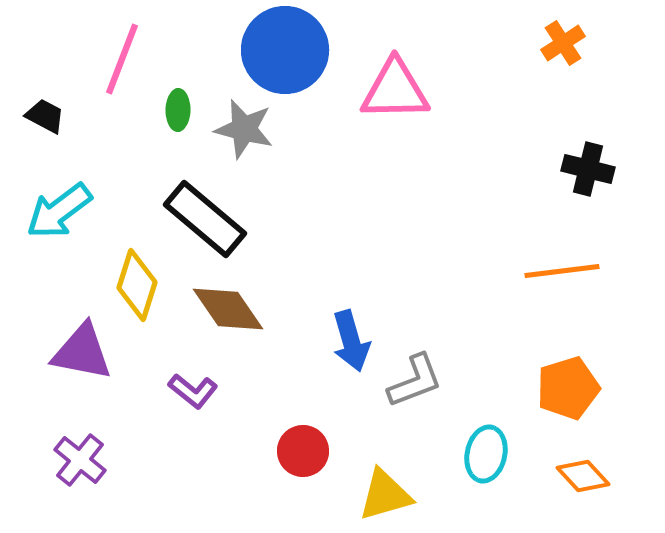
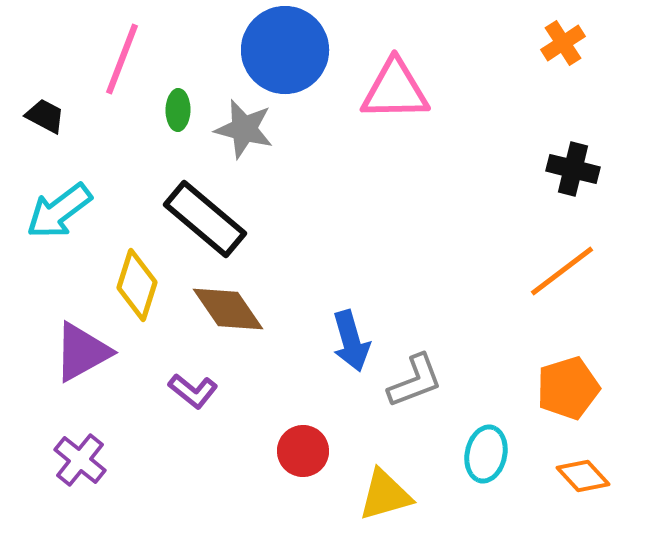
black cross: moved 15 px left
orange line: rotated 30 degrees counterclockwise
purple triangle: rotated 40 degrees counterclockwise
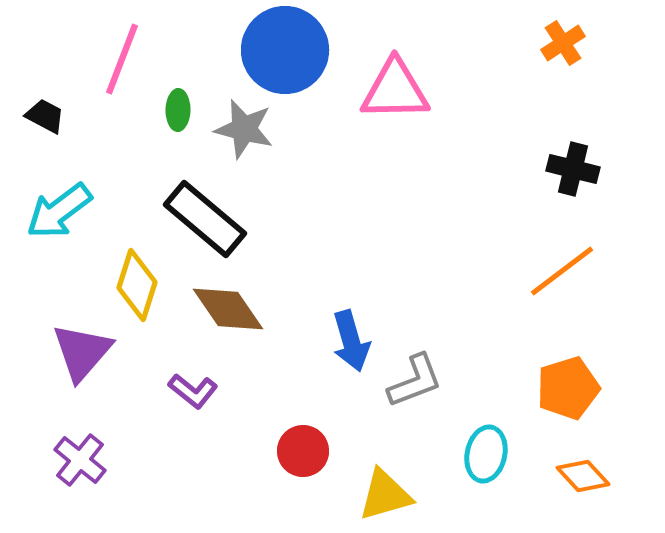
purple triangle: rotated 20 degrees counterclockwise
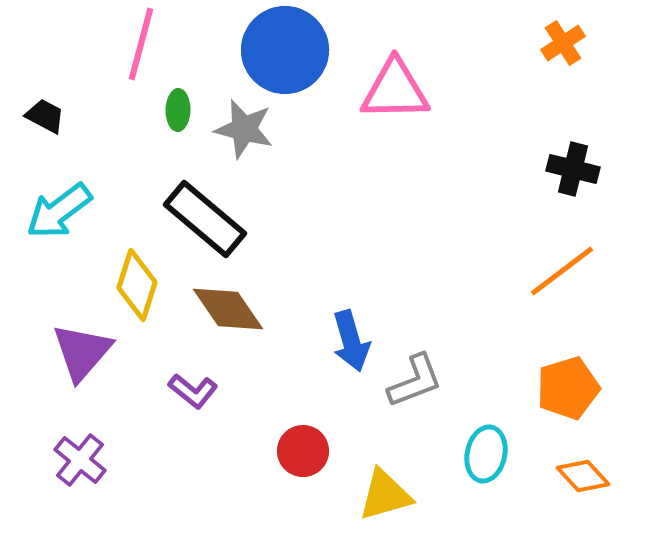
pink line: moved 19 px right, 15 px up; rotated 6 degrees counterclockwise
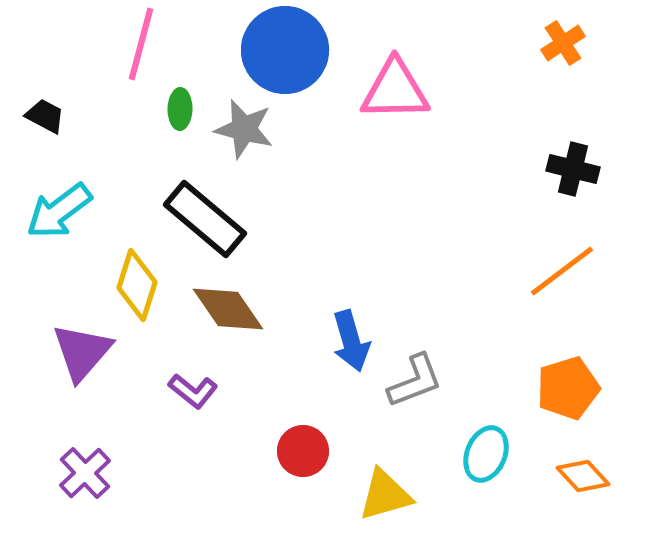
green ellipse: moved 2 px right, 1 px up
cyan ellipse: rotated 10 degrees clockwise
purple cross: moved 5 px right, 13 px down; rotated 8 degrees clockwise
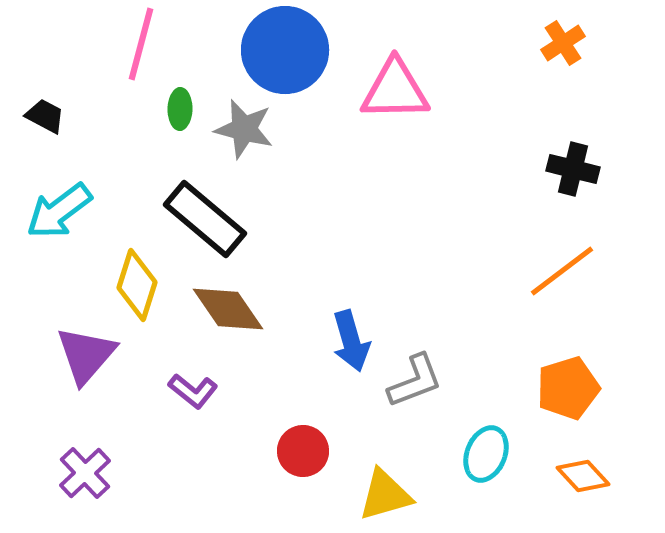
purple triangle: moved 4 px right, 3 px down
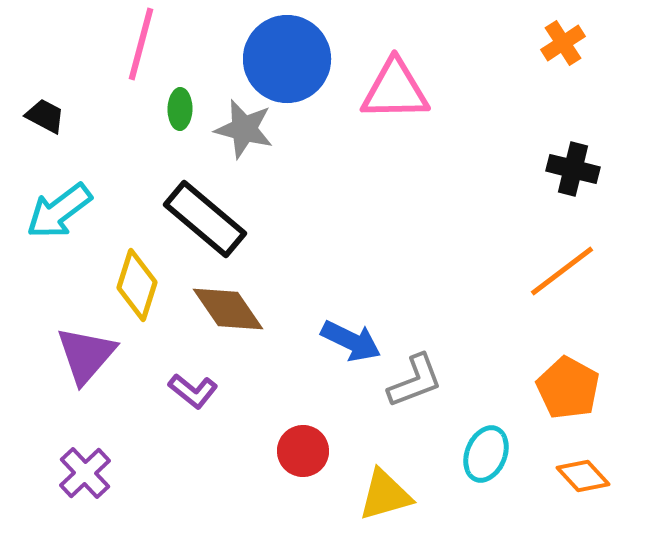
blue circle: moved 2 px right, 9 px down
blue arrow: rotated 48 degrees counterclockwise
orange pentagon: rotated 26 degrees counterclockwise
